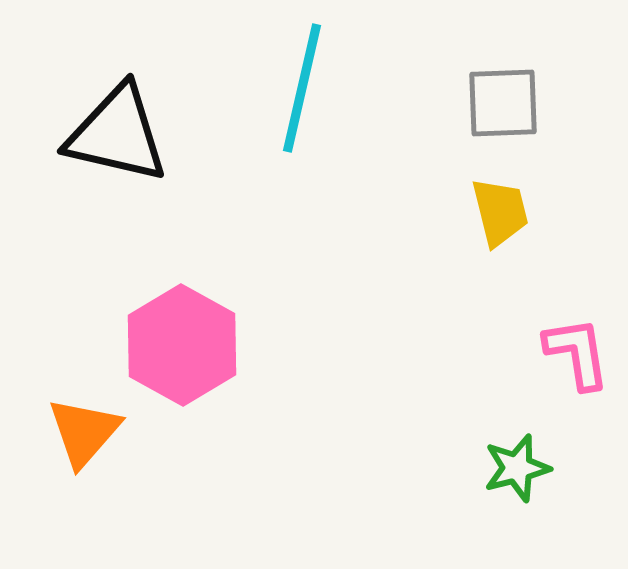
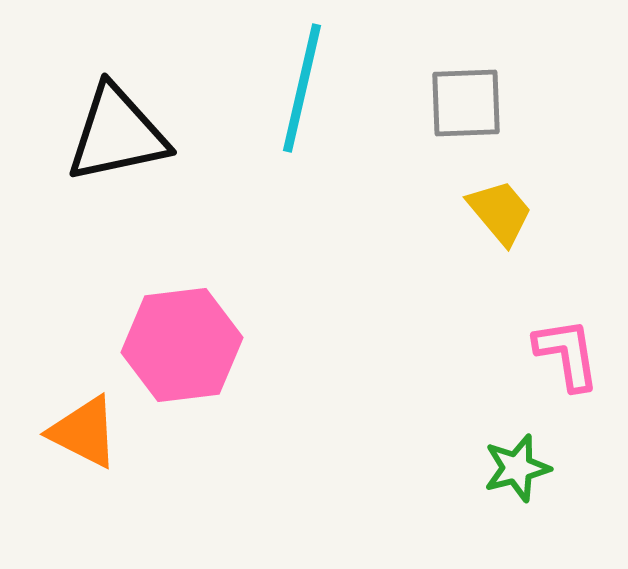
gray square: moved 37 px left
black triangle: rotated 25 degrees counterclockwise
yellow trapezoid: rotated 26 degrees counterclockwise
pink hexagon: rotated 24 degrees clockwise
pink L-shape: moved 10 px left, 1 px down
orange triangle: rotated 44 degrees counterclockwise
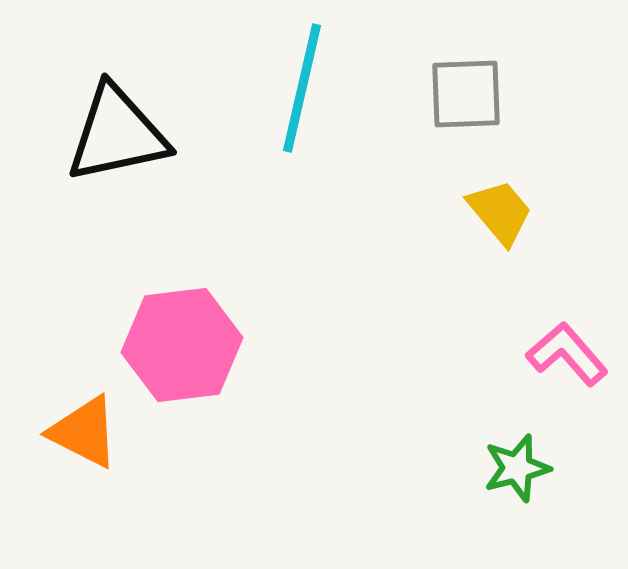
gray square: moved 9 px up
pink L-shape: rotated 32 degrees counterclockwise
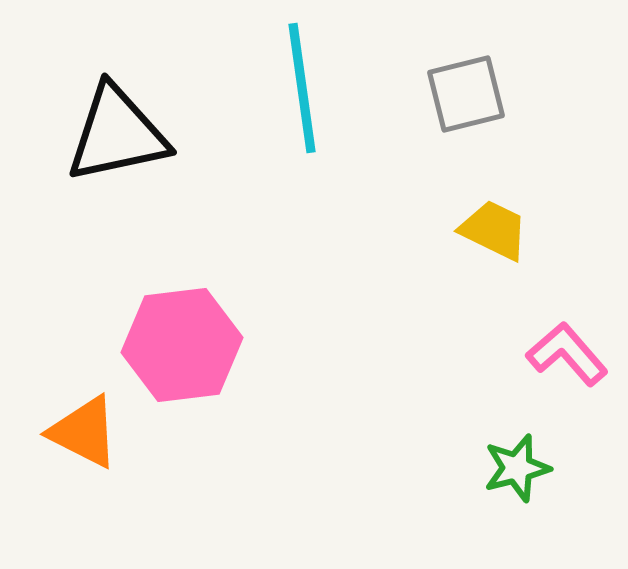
cyan line: rotated 21 degrees counterclockwise
gray square: rotated 12 degrees counterclockwise
yellow trapezoid: moved 6 px left, 18 px down; rotated 24 degrees counterclockwise
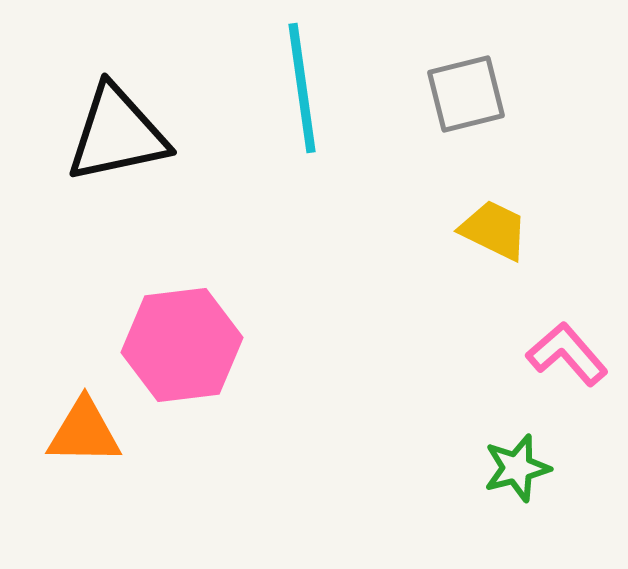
orange triangle: rotated 26 degrees counterclockwise
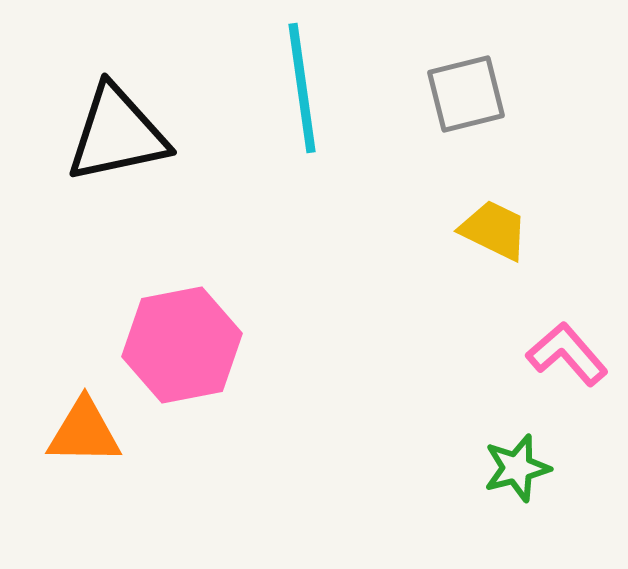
pink hexagon: rotated 4 degrees counterclockwise
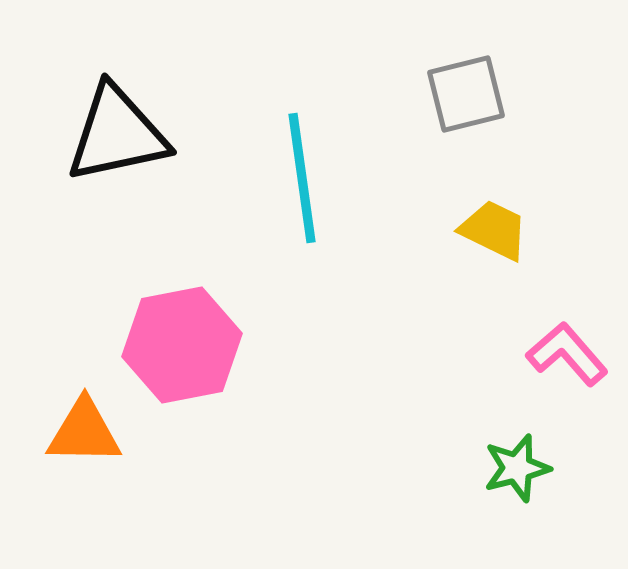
cyan line: moved 90 px down
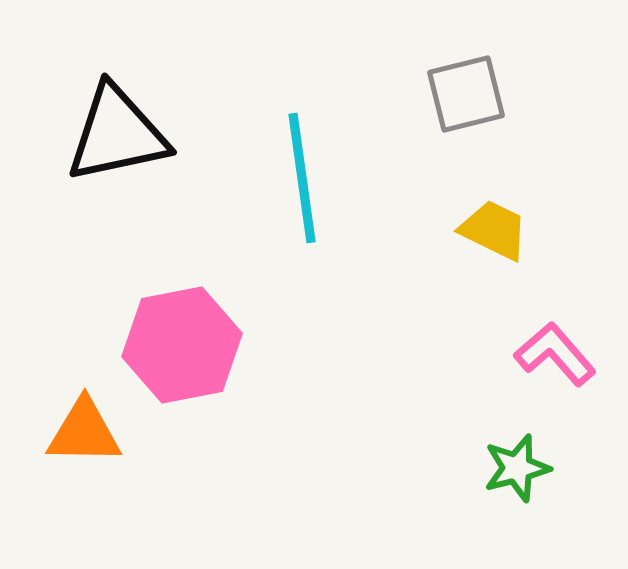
pink L-shape: moved 12 px left
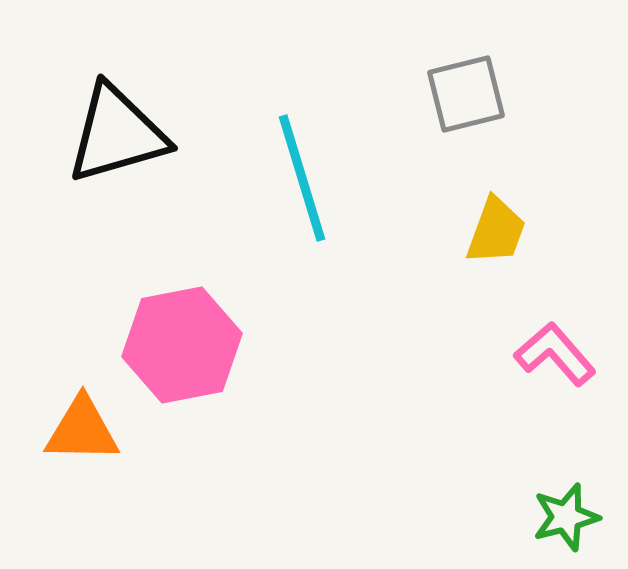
black triangle: rotated 4 degrees counterclockwise
cyan line: rotated 9 degrees counterclockwise
yellow trapezoid: moved 2 px right, 1 px down; rotated 84 degrees clockwise
orange triangle: moved 2 px left, 2 px up
green star: moved 49 px right, 49 px down
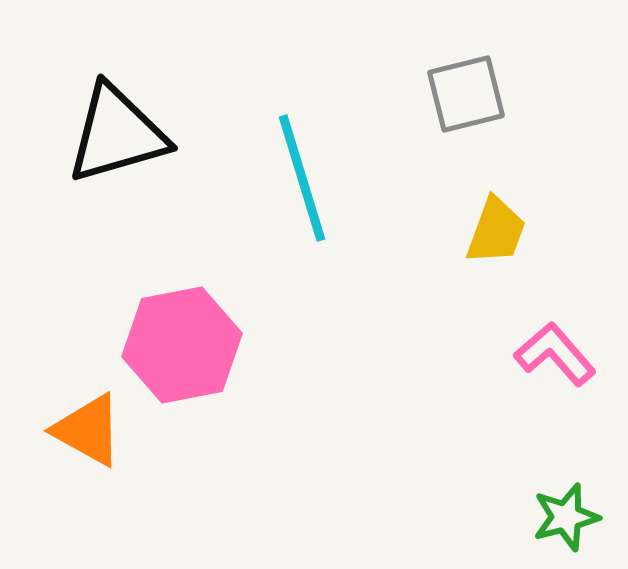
orange triangle: moved 6 px right; rotated 28 degrees clockwise
